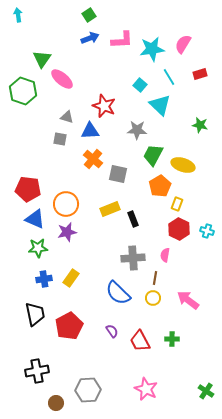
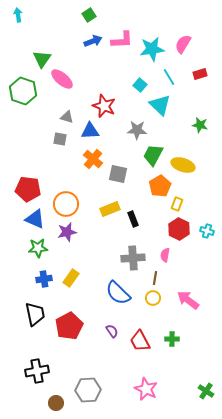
blue arrow at (90, 38): moved 3 px right, 3 px down
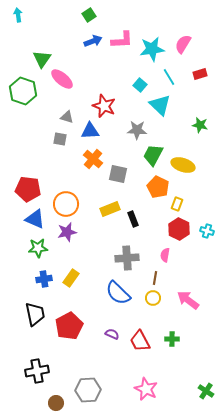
orange pentagon at (160, 186): moved 2 px left, 1 px down; rotated 15 degrees counterclockwise
gray cross at (133, 258): moved 6 px left
purple semicircle at (112, 331): moved 3 px down; rotated 32 degrees counterclockwise
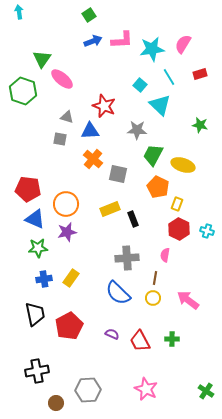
cyan arrow at (18, 15): moved 1 px right, 3 px up
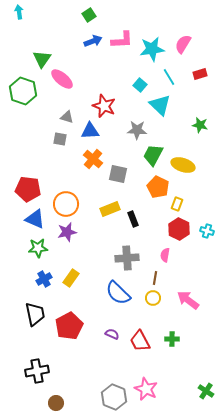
blue cross at (44, 279): rotated 21 degrees counterclockwise
gray hexagon at (88, 390): moved 26 px right, 7 px down; rotated 25 degrees clockwise
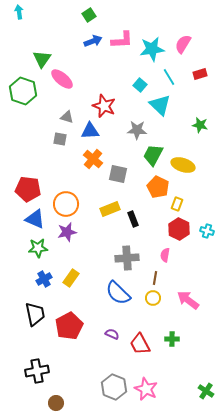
red trapezoid at (140, 341): moved 3 px down
gray hexagon at (114, 397): moved 10 px up
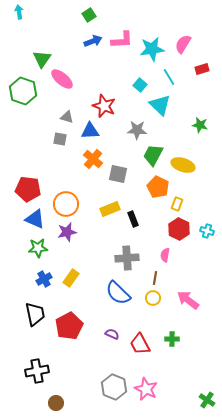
red rectangle at (200, 74): moved 2 px right, 5 px up
green cross at (206, 391): moved 1 px right, 9 px down
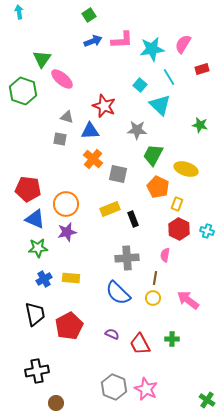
yellow ellipse at (183, 165): moved 3 px right, 4 px down
yellow rectangle at (71, 278): rotated 60 degrees clockwise
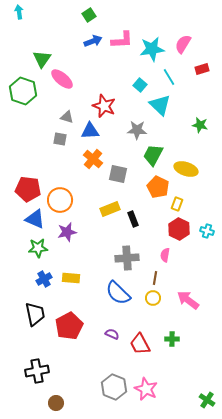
orange circle at (66, 204): moved 6 px left, 4 px up
